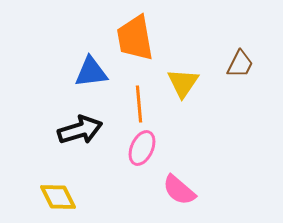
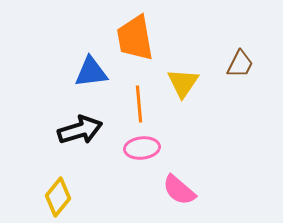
pink ellipse: rotated 60 degrees clockwise
yellow diamond: rotated 66 degrees clockwise
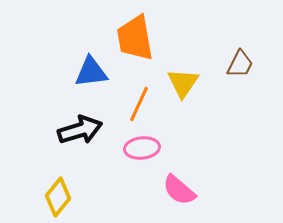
orange line: rotated 30 degrees clockwise
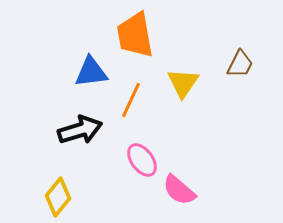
orange trapezoid: moved 3 px up
orange line: moved 8 px left, 4 px up
pink ellipse: moved 12 px down; rotated 60 degrees clockwise
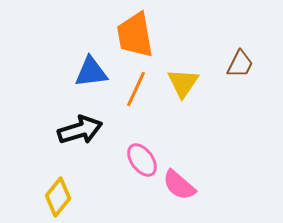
orange line: moved 5 px right, 11 px up
pink semicircle: moved 5 px up
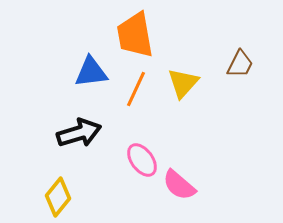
yellow triangle: rotated 8 degrees clockwise
black arrow: moved 1 px left, 3 px down
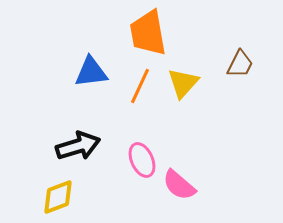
orange trapezoid: moved 13 px right, 2 px up
orange line: moved 4 px right, 3 px up
black arrow: moved 1 px left, 13 px down
pink ellipse: rotated 12 degrees clockwise
yellow diamond: rotated 30 degrees clockwise
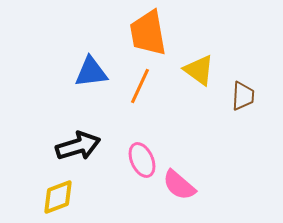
brown trapezoid: moved 3 px right, 32 px down; rotated 24 degrees counterclockwise
yellow triangle: moved 16 px right, 13 px up; rotated 36 degrees counterclockwise
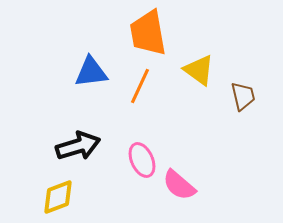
brown trapezoid: rotated 16 degrees counterclockwise
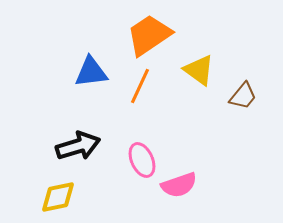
orange trapezoid: moved 1 px right, 2 px down; rotated 66 degrees clockwise
brown trapezoid: rotated 52 degrees clockwise
pink semicircle: rotated 60 degrees counterclockwise
yellow diamond: rotated 9 degrees clockwise
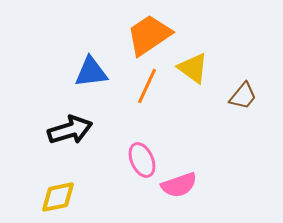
yellow triangle: moved 6 px left, 2 px up
orange line: moved 7 px right
black arrow: moved 8 px left, 16 px up
